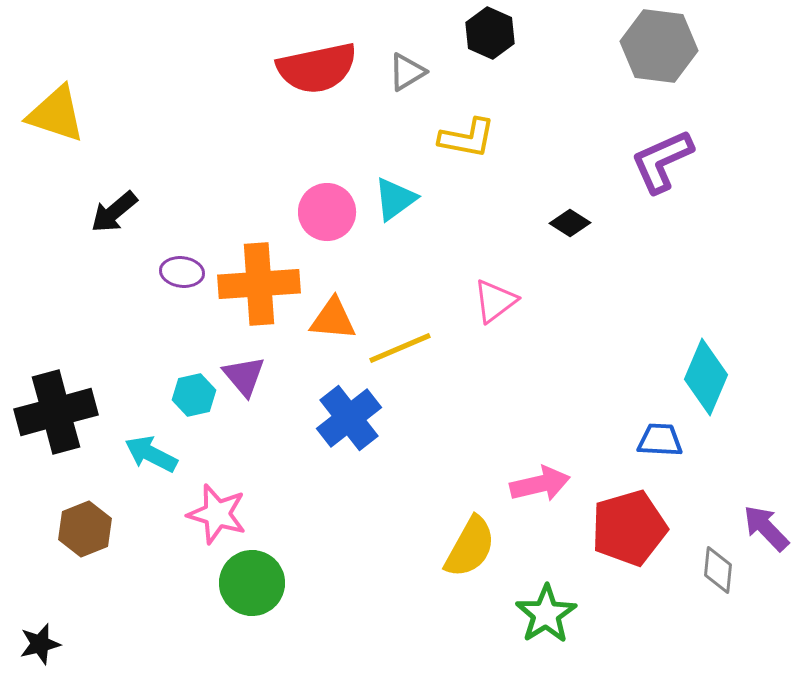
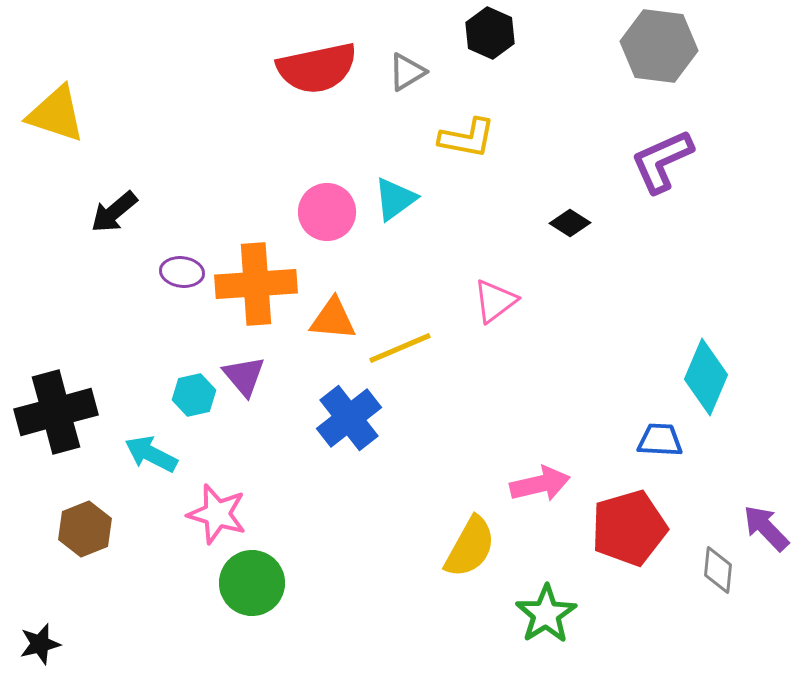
orange cross: moved 3 px left
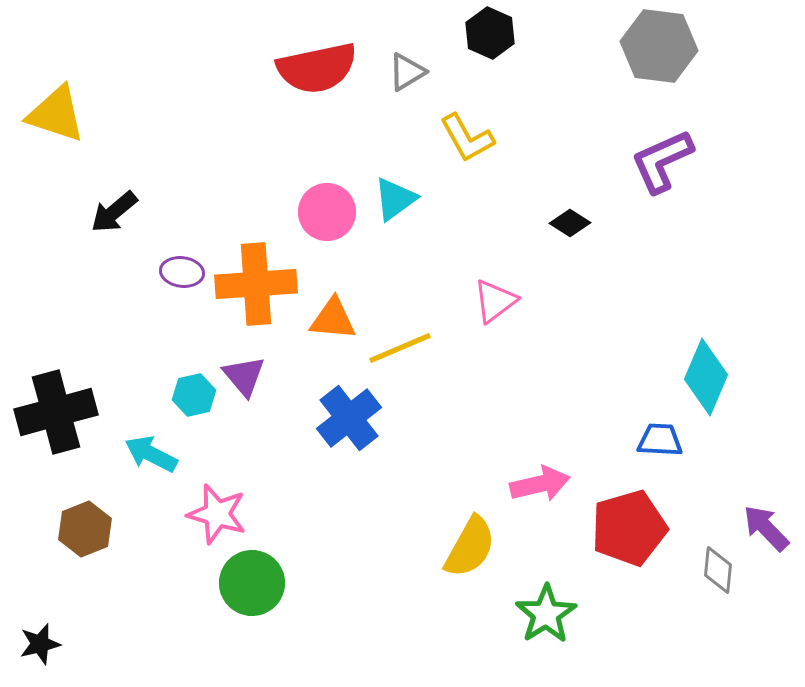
yellow L-shape: rotated 50 degrees clockwise
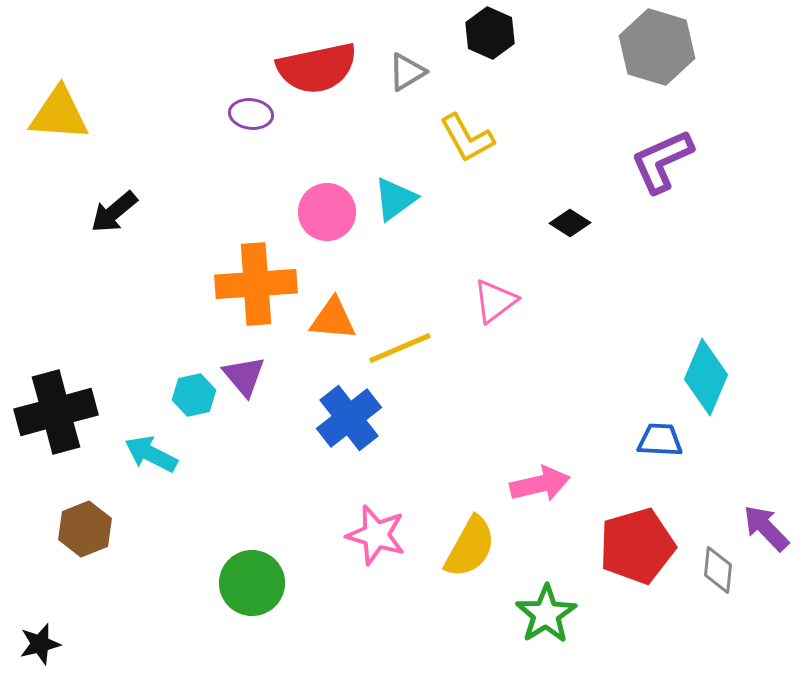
gray hexagon: moved 2 px left, 1 px down; rotated 10 degrees clockwise
yellow triangle: moved 3 px right; rotated 14 degrees counterclockwise
purple ellipse: moved 69 px right, 158 px up
pink star: moved 159 px right, 21 px down
red pentagon: moved 8 px right, 18 px down
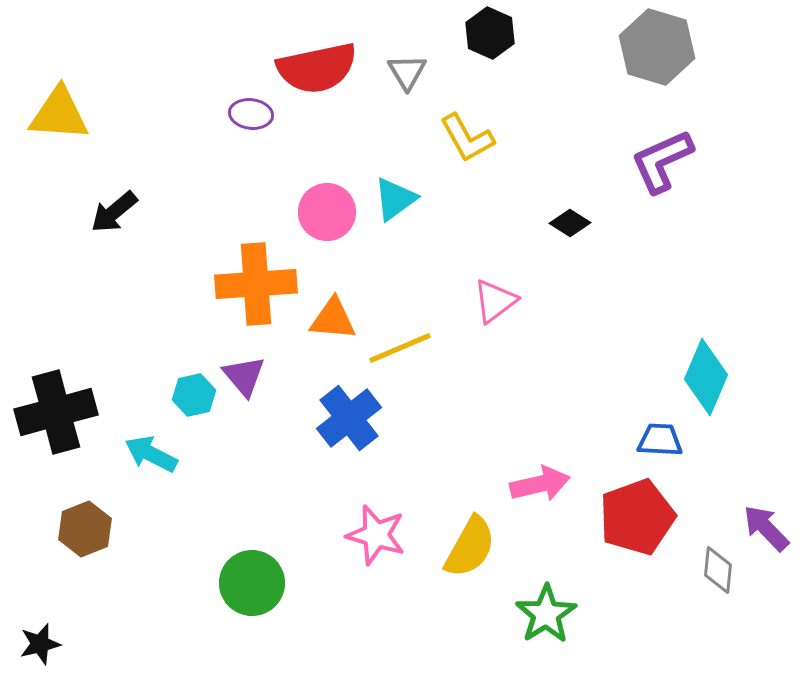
gray triangle: rotated 30 degrees counterclockwise
red pentagon: moved 29 px up; rotated 4 degrees counterclockwise
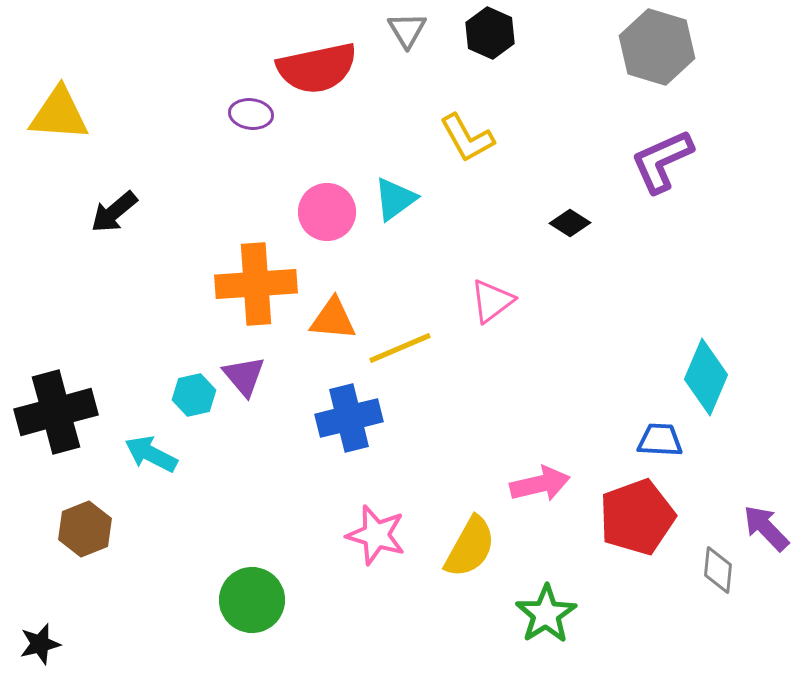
gray triangle: moved 42 px up
pink triangle: moved 3 px left
blue cross: rotated 24 degrees clockwise
green circle: moved 17 px down
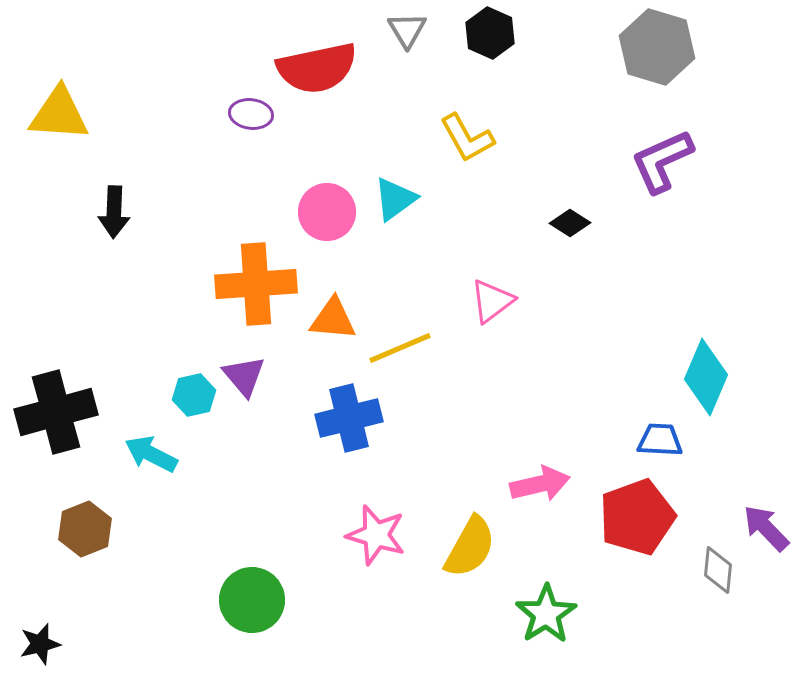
black arrow: rotated 48 degrees counterclockwise
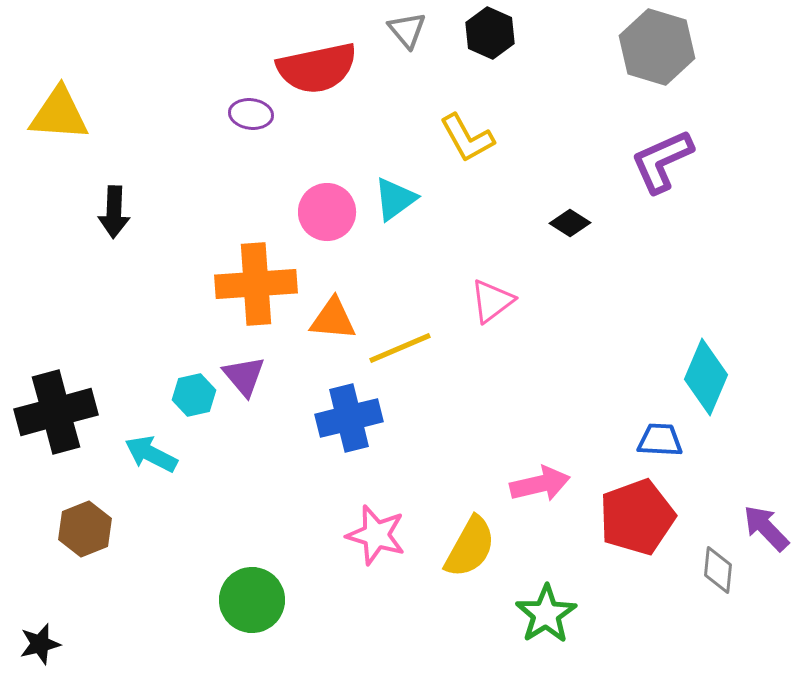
gray triangle: rotated 9 degrees counterclockwise
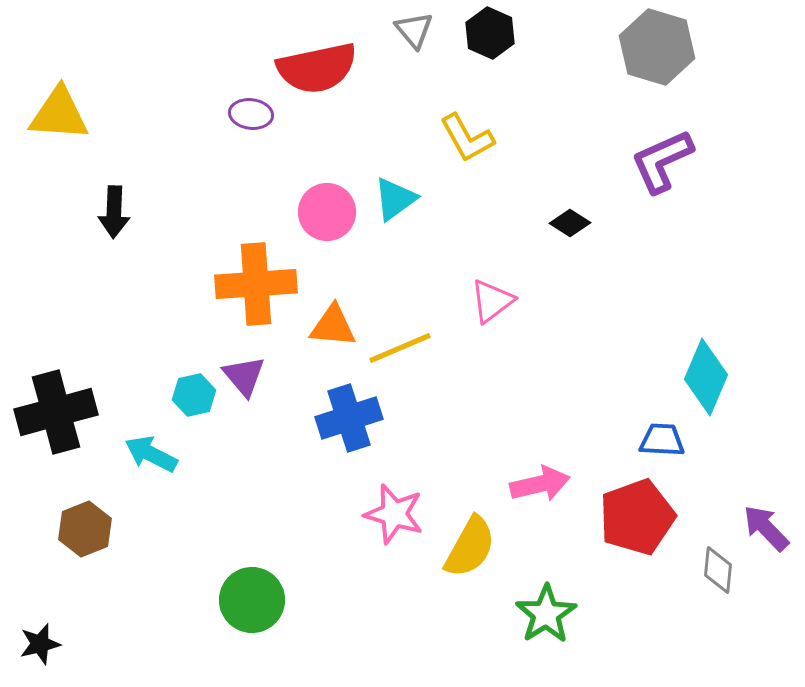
gray triangle: moved 7 px right
orange triangle: moved 7 px down
blue cross: rotated 4 degrees counterclockwise
blue trapezoid: moved 2 px right
pink star: moved 18 px right, 21 px up
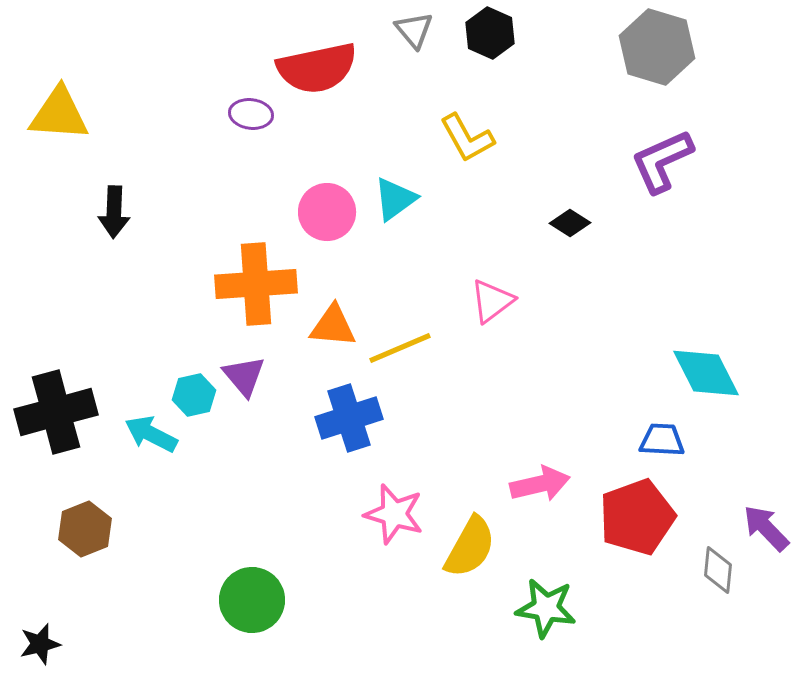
cyan diamond: moved 4 px up; rotated 50 degrees counterclockwise
cyan arrow: moved 20 px up
green star: moved 6 px up; rotated 30 degrees counterclockwise
